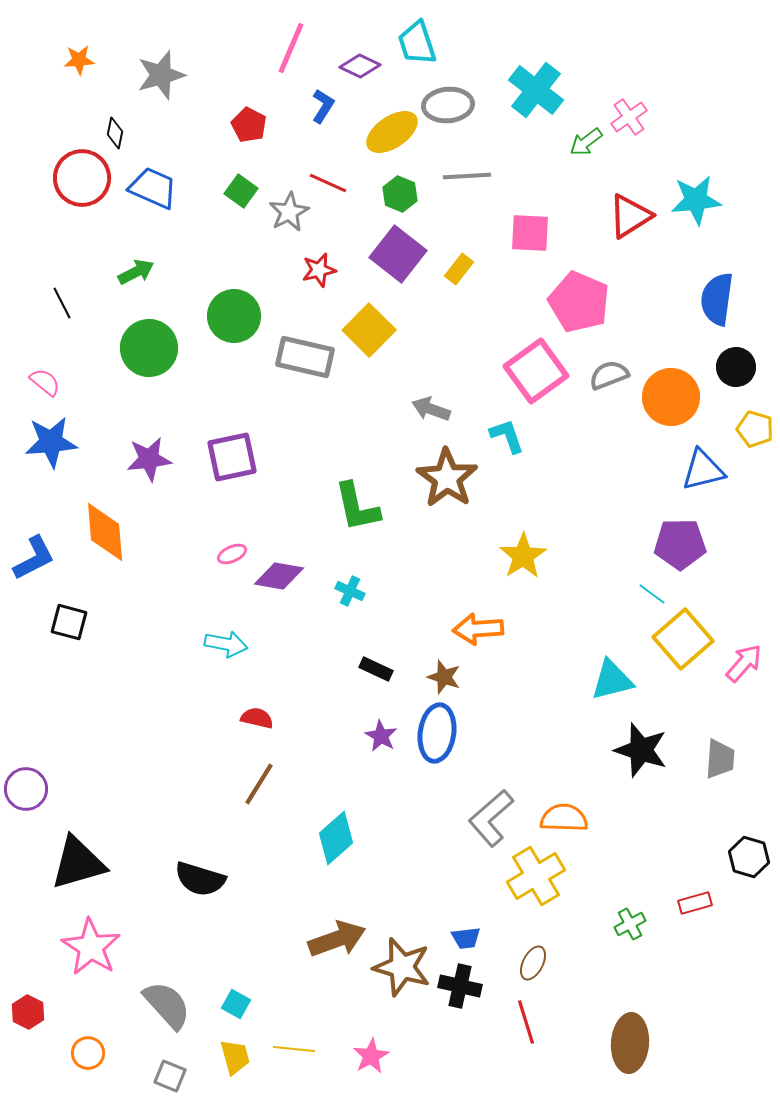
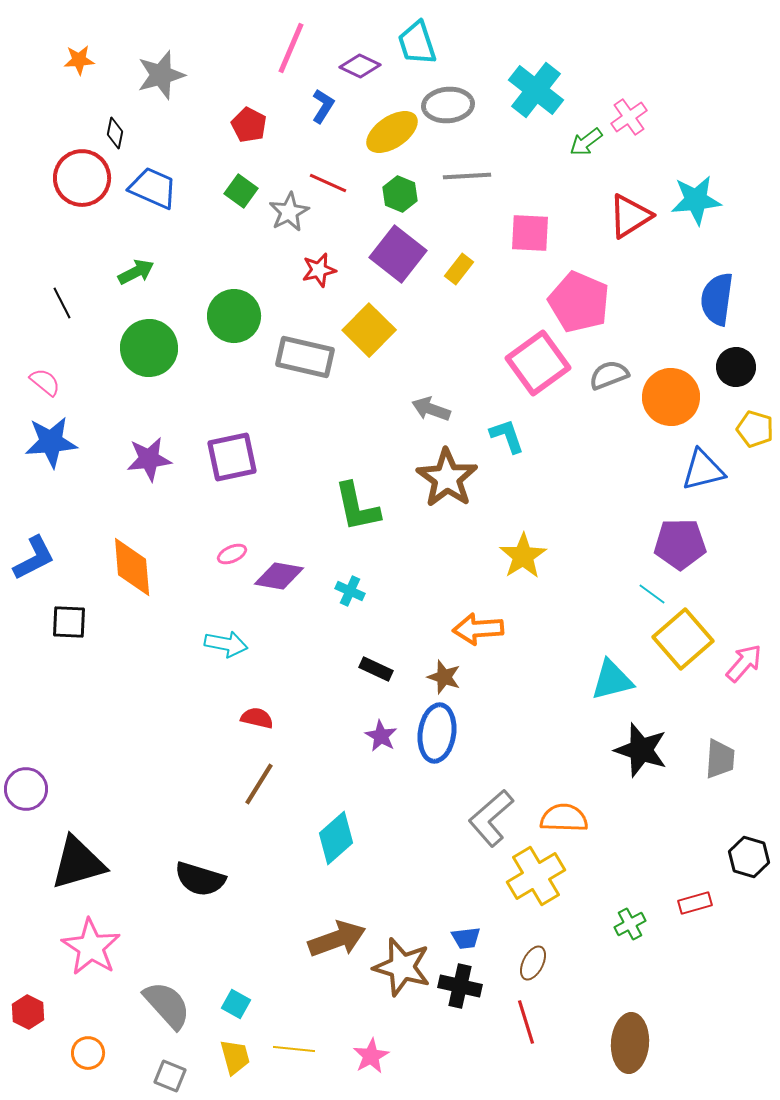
pink square at (536, 371): moved 2 px right, 8 px up
orange diamond at (105, 532): moved 27 px right, 35 px down
black square at (69, 622): rotated 12 degrees counterclockwise
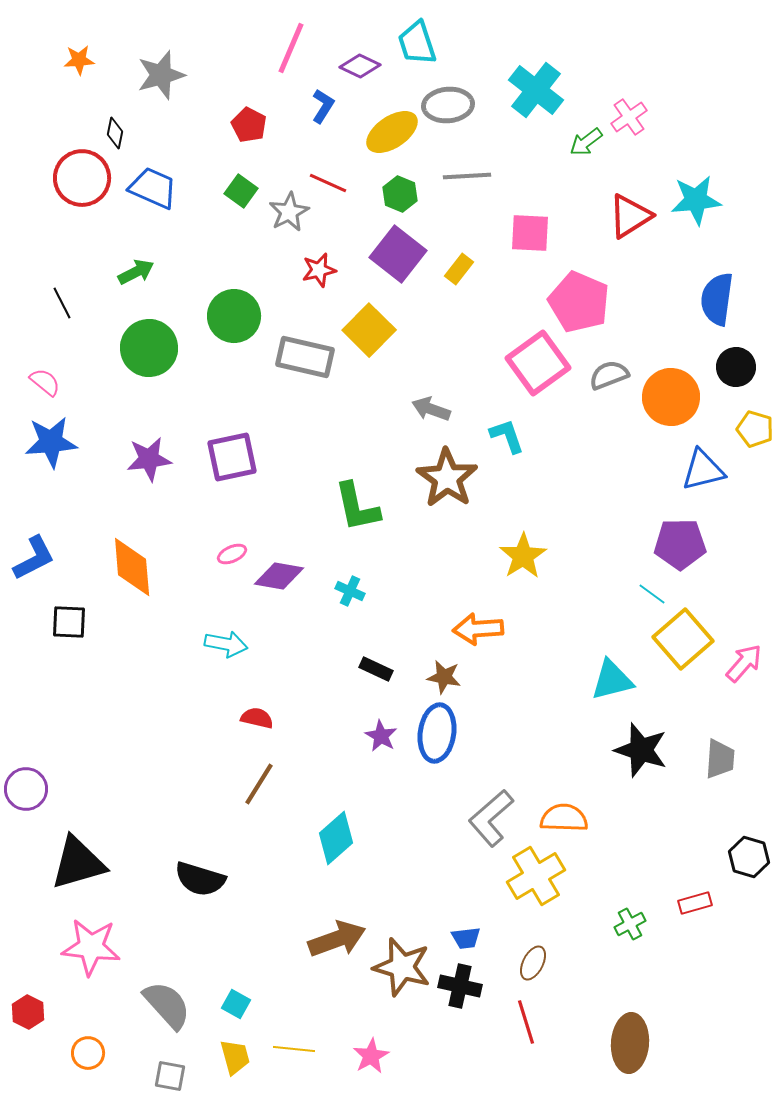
brown star at (444, 677): rotated 8 degrees counterclockwise
pink star at (91, 947): rotated 26 degrees counterclockwise
gray square at (170, 1076): rotated 12 degrees counterclockwise
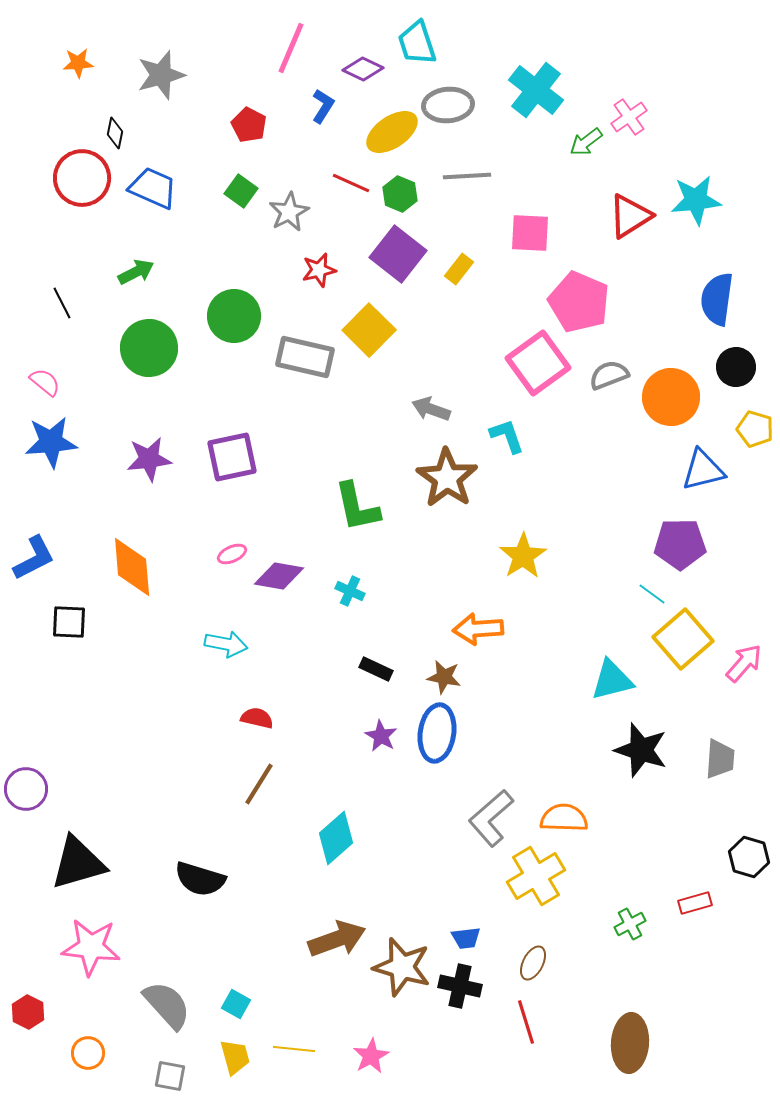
orange star at (79, 60): moved 1 px left, 3 px down
purple diamond at (360, 66): moved 3 px right, 3 px down
red line at (328, 183): moved 23 px right
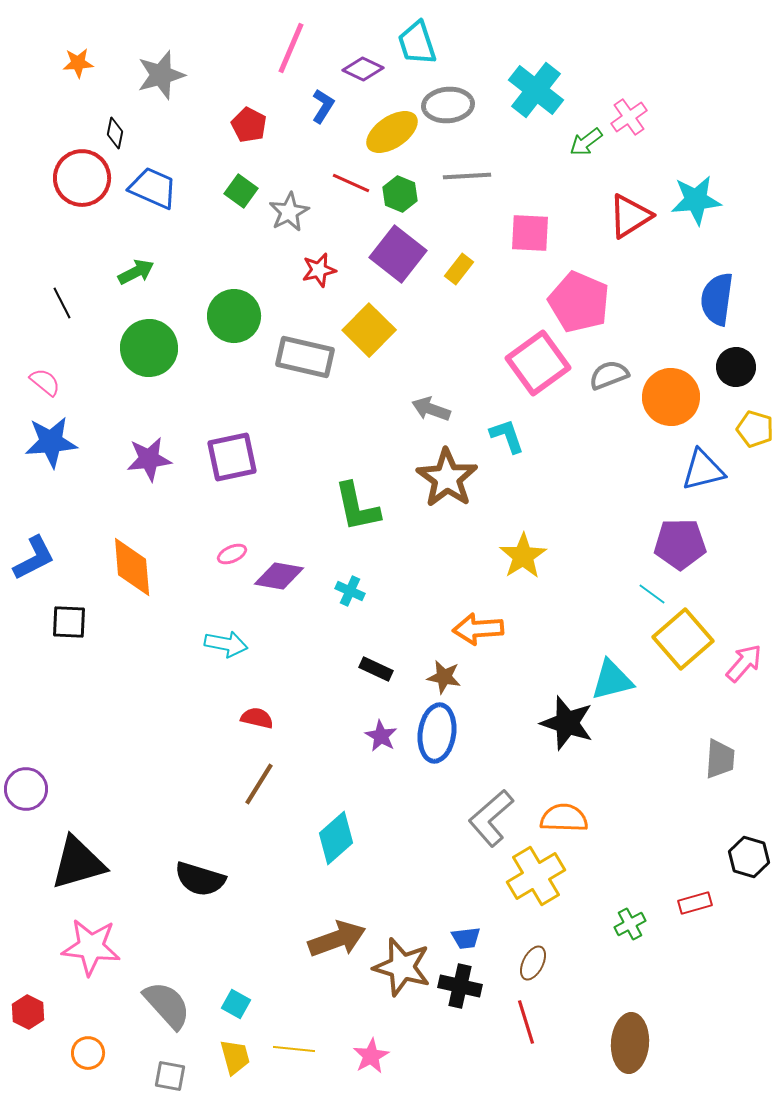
black star at (641, 750): moved 74 px left, 27 px up
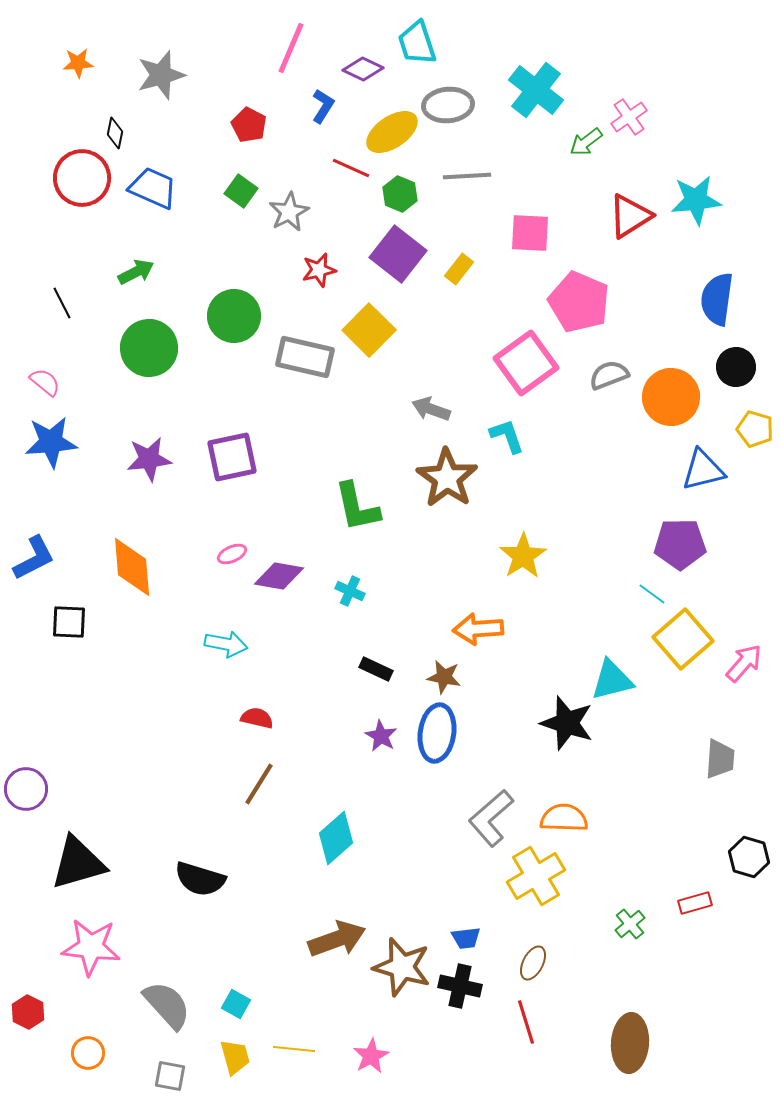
red line at (351, 183): moved 15 px up
pink square at (538, 363): moved 12 px left
green cross at (630, 924): rotated 12 degrees counterclockwise
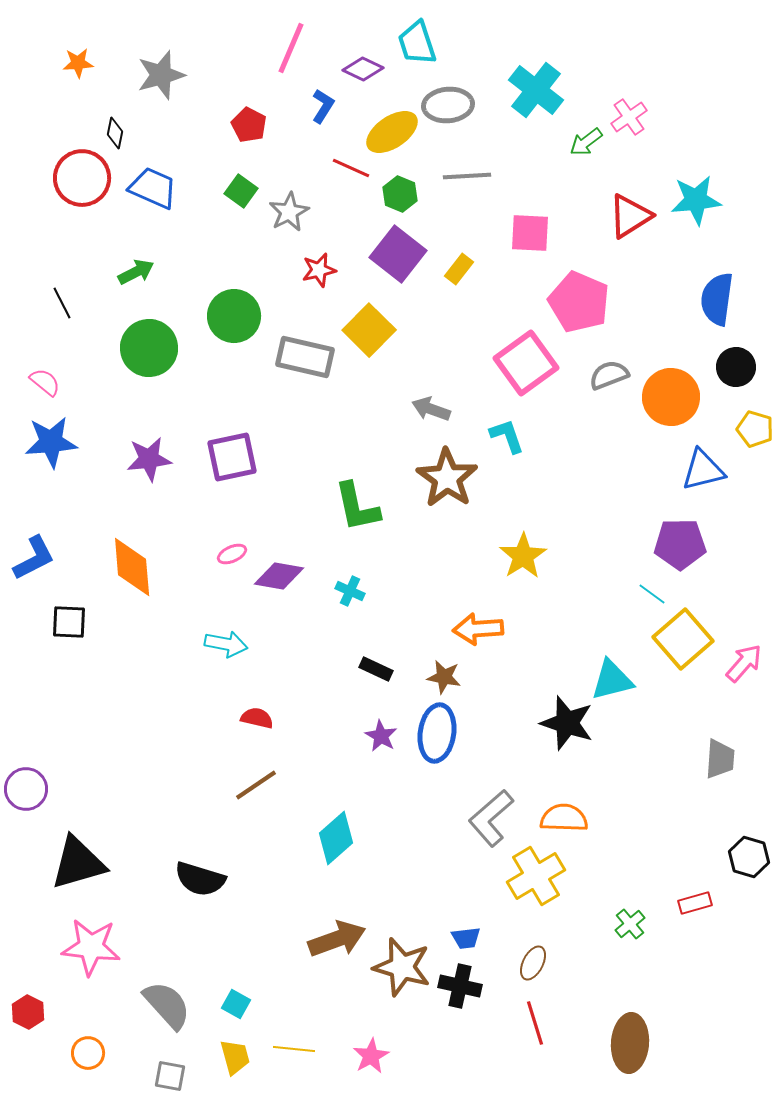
brown line at (259, 784): moved 3 px left, 1 px down; rotated 24 degrees clockwise
red line at (526, 1022): moved 9 px right, 1 px down
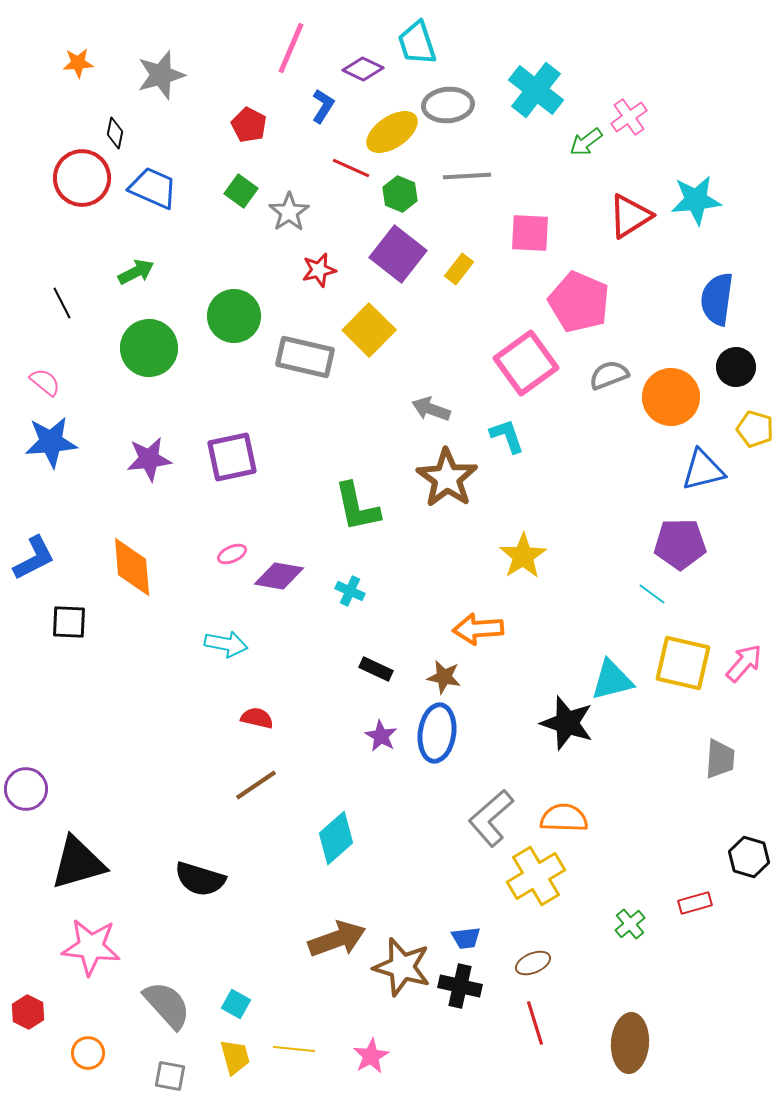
gray star at (289, 212): rotated 6 degrees counterclockwise
yellow square at (683, 639): moved 24 px down; rotated 36 degrees counterclockwise
brown ellipse at (533, 963): rotated 40 degrees clockwise
